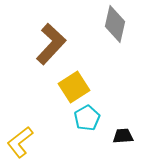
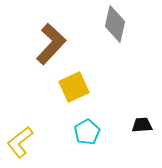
yellow square: rotated 8 degrees clockwise
cyan pentagon: moved 14 px down
black trapezoid: moved 19 px right, 11 px up
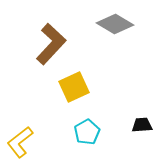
gray diamond: rotated 72 degrees counterclockwise
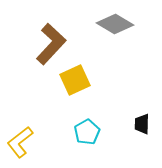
yellow square: moved 1 px right, 7 px up
black trapezoid: moved 1 px up; rotated 85 degrees counterclockwise
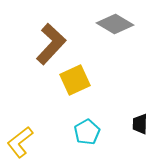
black trapezoid: moved 2 px left
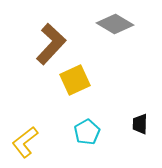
yellow L-shape: moved 5 px right
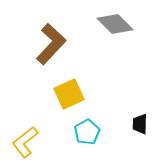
gray diamond: rotated 15 degrees clockwise
yellow square: moved 6 px left, 14 px down
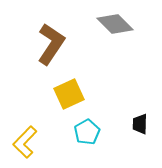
brown L-shape: rotated 9 degrees counterclockwise
yellow L-shape: rotated 8 degrees counterclockwise
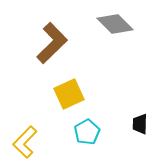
brown L-shape: moved 1 px right, 1 px up; rotated 12 degrees clockwise
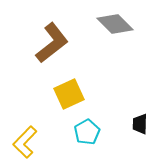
brown L-shape: rotated 6 degrees clockwise
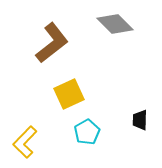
black trapezoid: moved 4 px up
